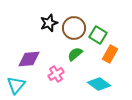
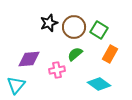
brown circle: moved 1 px up
green square: moved 1 px right, 5 px up
pink cross: moved 1 px right, 4 px up; rotated 21 degrees clockwise
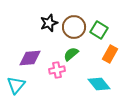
green semicircle: moved 4 px left
purple diamond: moved 1 px right, 1 px up
cyan diamond: rotated 15 degrees clockwise
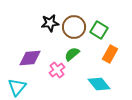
black star: moved 1 px right; rotated 12 degrees clockwise
green semicircle: moved 1 px right
pink cross: rotated 28 degrees counterclockwise
cyan triangle: moved 1 px right, 2 px down
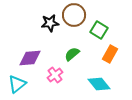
brown circle: moved 12 px up
pink cross: moved 2 px left, 5 px down
cyan triangle: moved 3 px up; rotated 12 degrees clockwise
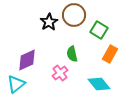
black star: moved 1 px left, 1 px up; rotated 24 degrees counterclockwise
green semicircle: rotated 63 degrees counterclockwise
purple diamond: moved 3 px left, 2 px down; rotated 20 degrees counterclockwise
pink cross: moved 5 px right, 2 px up
cyan triangle: moved 1 px left
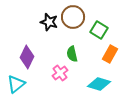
brown circle: moved 1 px left, 2 px down
black star: rotated 24 degrees counterclockwise
purple diamond: moved 3 px up; rotated 40 degrees counterclockwise
cyan diamond: rotated 35 degrees counterclockwise
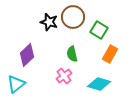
purple diamond: moved 2 px up; rotated 20 degrees clockwise
pink cross: moved 4 px right, 3 px down
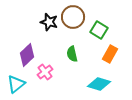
pink cross: moved 19 px left, 4 px up
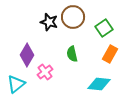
green square: moved 5 px right, 2 px up; rotated 24 degrees clockwise
purple diamond: rotated 15 degrees counterclockwise
cyan diamond: rotated 10 degrees counterclockwise
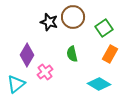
cyan diamond: rotated 25 degrees clockwise
